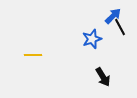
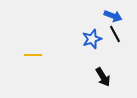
blue arrow: rotated 66 degrees clockwise
black line: moved 5 px left, 7 px down
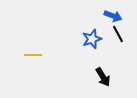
black line: moved 3 px right
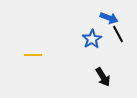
blue arrow: moved 4 px left, 2 px down
blue star: rotated 12 degrees counterclockwise
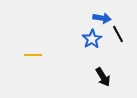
blue arrow: moved 7 px left; rotated 12 degrees counterclockwise
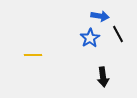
blue arrow: moved 2 px left, 2 px up
blue star: moved 2 px left, 1 px up
black arrow: rotated 24 degrees clockwise
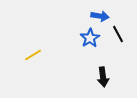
yellow line: rotated 30 degrees counterclockwise
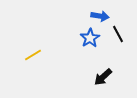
black arrow: rotated 54 degrees clockwise
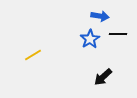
black line: rotated 60 degrees counterclockwise
blue star: moved 1 px down
